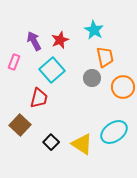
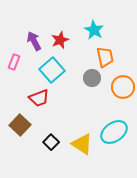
red trapezoid: rotated 55 degrees clockwise
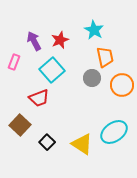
orange circle: moved 1 px left, 2 px up
black square: moved 4 px left
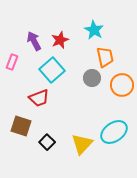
pink rectangle: moved 2 px left
brown square: moved 1 px right, 1 px down; rotated 25 degrees counterclockwise
yellow triangle: rotated 40 degrees clockwise
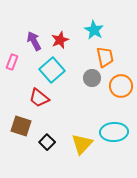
orange circle: moved 1 px left, 1 px down
red trapezoid: rotated 60 degrees clockwise
cyan ellipse: rotated 32 degrees clockwise
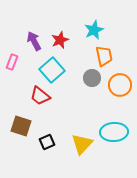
cyan star: rotated 18 degrees clockwise
orange trapezoid: moved 1 px left, 1 px up
orange circle: moved 1 px left, 1 px up
red trapezoid: moved 1 px right, 2 px up
black square: rotated 21 degrees clockwise
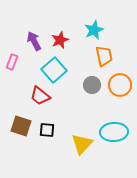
cyan square: moved 2 px right
gray circle: moved 7 px down
black square: moved 12 px up; rotated 28 degrees clockwise
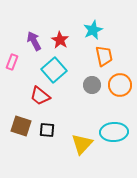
cyan star: moved 1 px left
red star: rotated 18 degrees counterclockwise
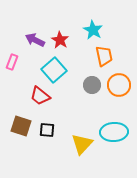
cyan star: rotated 18 degrees counterclockwise
purple arrow: moved 1 px right, 1 px up; rotated 36 degrees counterclockwise
orange circle: moved 1 px left
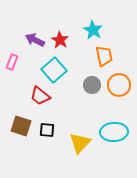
yellow triangle: moved 2 px left, 1 px up
